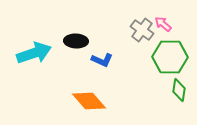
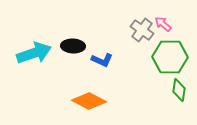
black ellipse: moved 3 px left, 5 px down
orange diamond: rotated 20 degrees counterclockwise
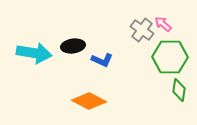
black ellipse: rotated 10 degrees counterclockwise
cyan arrow: rotated 28 degrees clockwise
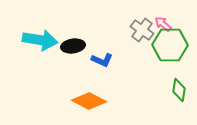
cyan arrow: moved 6 px right, 13 px up
green hexagon: moved 12 px up
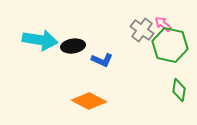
green hexagon: rotated 12 degrees clockwise
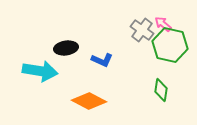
cyan arrow: moved 31 px down
black ellipse: moved 7 px left, 2 px down
green diamond: moved 18 px left
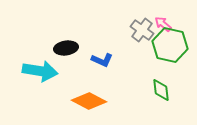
green diamond: rotated 15 degrees counterclockwise
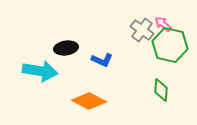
green diamond: rotated 10 degrees clockwise
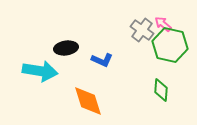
orange diamond: moved 1 px left; rotated 44 degrees clockwise
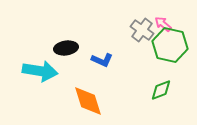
green diamond: rotated 65 degrees clockwise
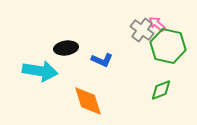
pink arrow: moved 6 px left
green hexagon: moved 2 px left, 1 px down
